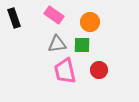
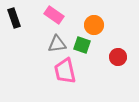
orange circle: moved 4 px right, 3 px down
green square: rotated 18 degrees clockwise
red circle: moved 19 px right, 13 px up
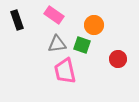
black rectangle: moved 3 px right, 2 px down
red circle: moved 2 px down
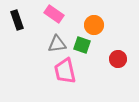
pink rectangle: moved 1 px up
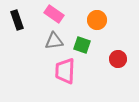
orange circle: moved 3 px right, 5 px up
gray triangle: moved 3 px left, 3 px up
pink trapezoid: rotated 16 degrees clockwise
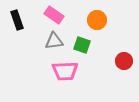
pink rectangle: moved 1 px down
red circle: moved 6 px right, 2 px down
pink trapezoid: rotated 96 degrees counterclockwise
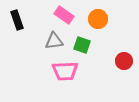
pink rectangle: moved 10 px right
orange circle: moved 1 px right, 1 px up
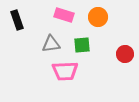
pink rectangle: rotated 18 degrees counterclockwise
orange circle: moved 2 px up
gray triangle: moved 3 px left, 3 px down
green square: rotated 24 degrees counterclockwise
red circle: moved 1 px right, 7 px up
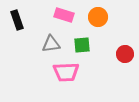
pink trapezoid: moved 1 px right, 1 px down
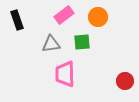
pink rectangle: rotated 54 degrees counterclockwise
green square: moved 3 px up
red circle: moved 27 px down
pink trapezoid: moved 1 px left, 2 px down; rotated 92 degrees clockwise
